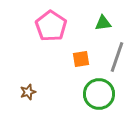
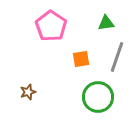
green triangle: moved 3 px right
green circle: moved 1 px left, 3 px down
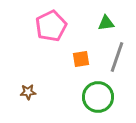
pink pentagon: rotated 12 degrees clockwise
brown star: rotated 14 degrees clockwise
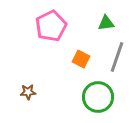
orange square: rotated 36 degrees clockwise
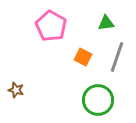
pink pentagon: rotated 16 degrees counterclockwise
orange square: moved 2 px right, 2 px up
brown star: moved 12 px left, 2 px up; rotated 21 degrees clockwise
green circle: moved 3 px down
